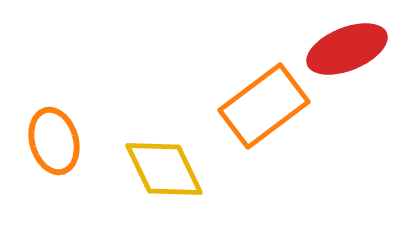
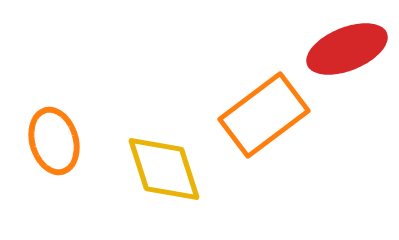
orange rectangle: moved 9 px down
yellow diamond: rotated 8 degrees clockwise
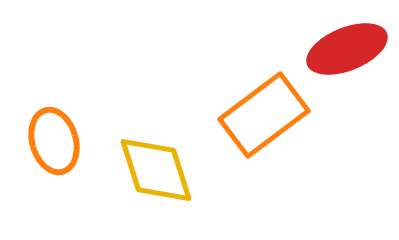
yellow diamond: moved 8 px left, 1 px down
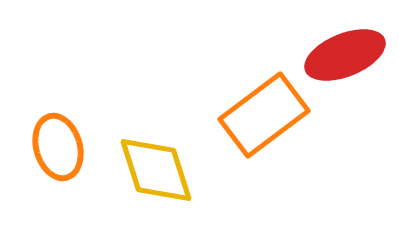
red ellipse: moved 2 px left, 6 px down
orange ellipse: moved 4 px right, 6 px down
